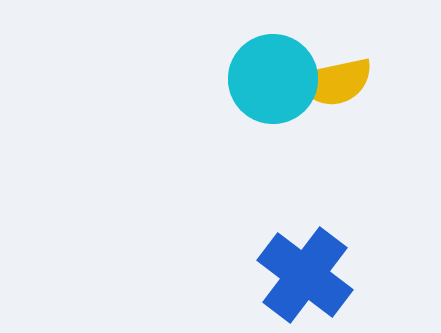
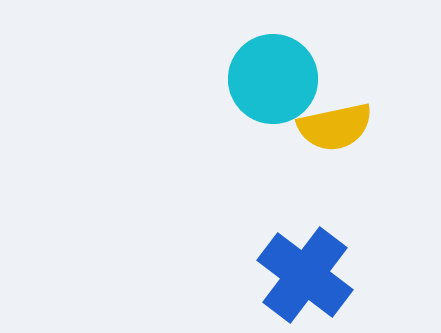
yellow semicircle: moved 45 px down
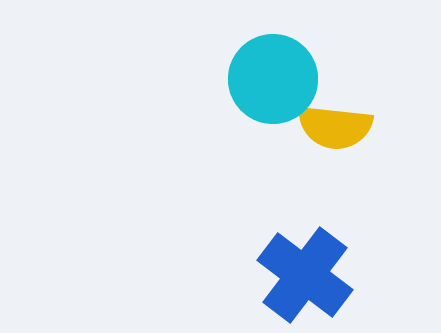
yellow semicircle: rotated 18 degrees clockwise
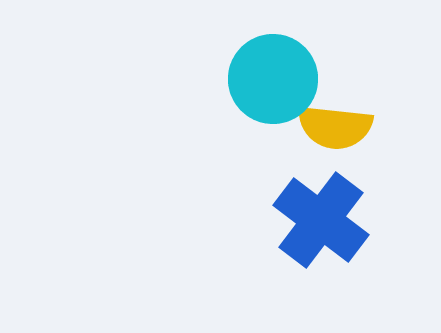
blue cross: moved 16 px right, 55 px up
